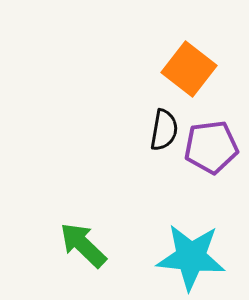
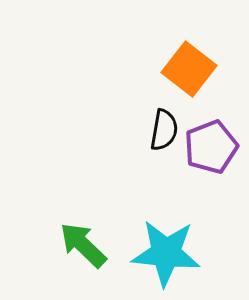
purple pentagon: rotated 14 degrees counterclockwise
cyan star: moved 25 px left, 4 px up
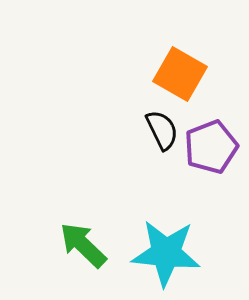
orange square: moved 9 px left, 5 px down; rotated 8 degrees counterclockwise
black semicircle: moved 2 px left; rotated 36 degrees counterclockwise
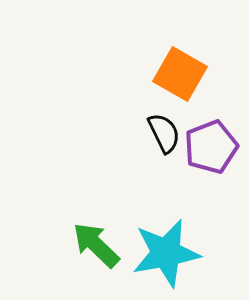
black semicircle: moved 2 px right, 3 px down
green arrow: moved 13 px right
cyan star: rotated 16 degrees counterclockwise
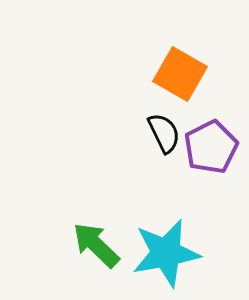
purple pentagon: rotated 6 degrees counterclockwise
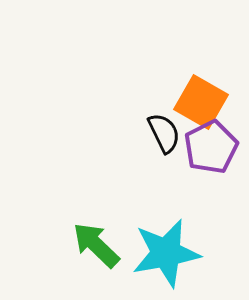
orange square: moved 21 px right, 28 px down
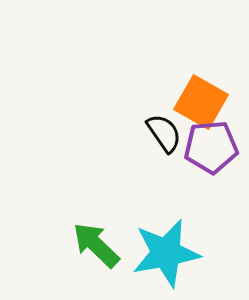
black semicircle: rotated 9 degrees counterclockwise
purple pentagon: rotated 22 degrees clockwise
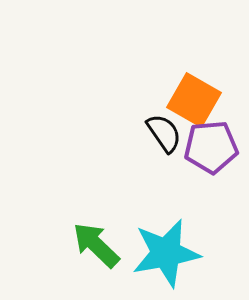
orange square: moved 7 px left, 2 px up
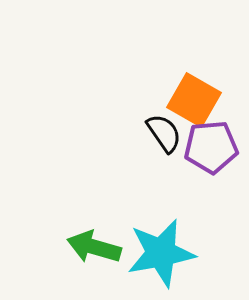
green arrow: moved 2 px left, 2 px down; rotated 28 degrees counterclockwise
cyan star: moved 5 px left
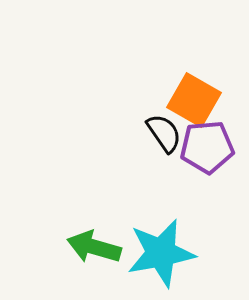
purple pentagon: moved 4 px left
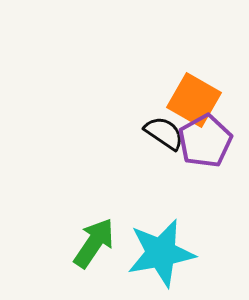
black semicircle: rotated 21 degrees counterclockwise
purple pentagon: moved 2 px left, 6 px up; rotated 24 degrees counterclockwise
green arrow: moved 4 px up; rotated 108 degrees clockwise
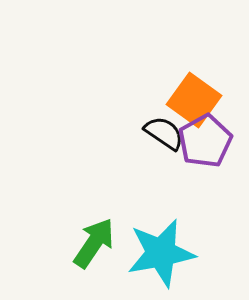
orange square: rotated 6 degrees clockwise
